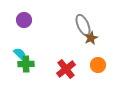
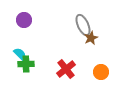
orange circle: moved 3 px right, 7 px down
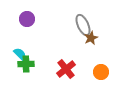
purple circle: moved 3 px right, 1 px up
